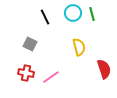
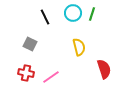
green line: rotated 32 degrees clockwise
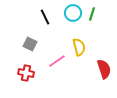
pink line: moved 6 px right, 16 px up
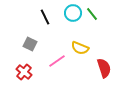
green line: rotated 56 degrees counterclockwise
yellow semicircle: moved 1 px right, 1 px down; rotated 126 degrees clockwise
red semicircle: moved 1 px up
red cross: moved 2 px left, 1 px up; rotated 28 degrees clockwise
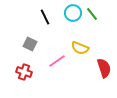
red cross: rotated 21 degrees counterclockwise
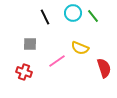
green line: moved 1 px right, 2 px down
gray square: rotated 24 degrees counterclockwise
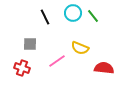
red semicircle: rotated 66 degrees counterclockwise
red cross: moved 2 px left, 4 px up
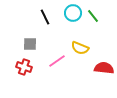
red cross: moved 2 px right, 1 px up
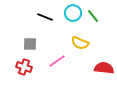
black line: rotated 42 degrees counterclockwise
yellow semicircle: moved 5 px up
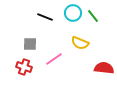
pink line: moved 3 px left, 2 px up
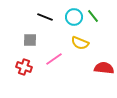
cyan circle: moved 1 px right, 4 px down
gray square: moved 4 px up
